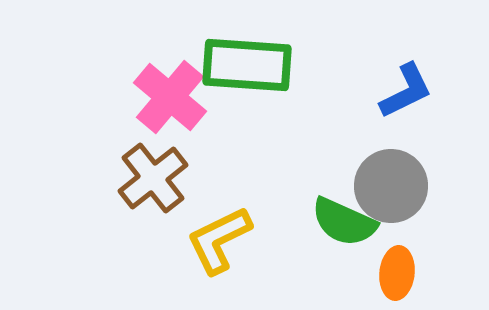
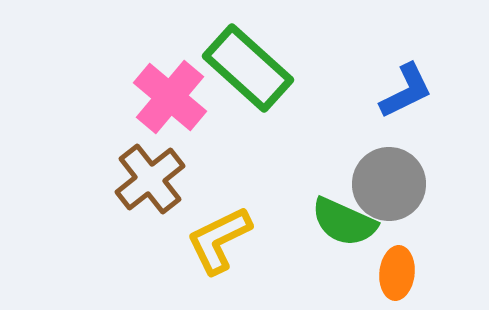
green rectangle: moved 1 px right, 3 px down; rotated 38 degrees clockwise
brown cross: moved 3 px left, 1 px down
gray circle: moved 2 px left, 2 px up
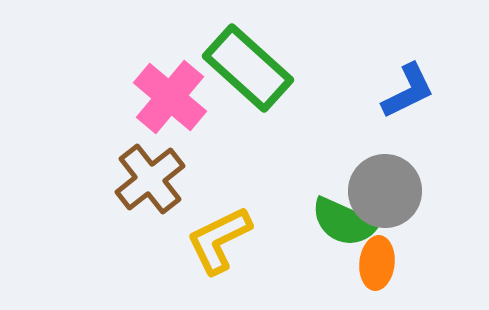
blue L-shape: moved 2 px right
gray circle: moved 4 px left, 7 px down
orange ellipse: moved 20 px left, 10 px up
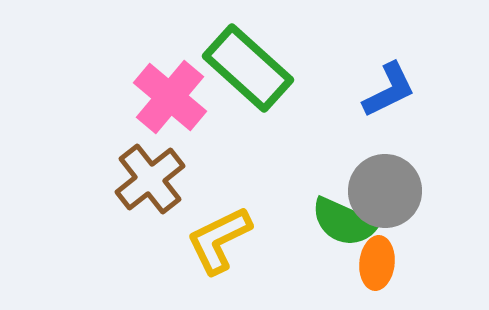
blue L-shape: moved 19 px left, 1 px up
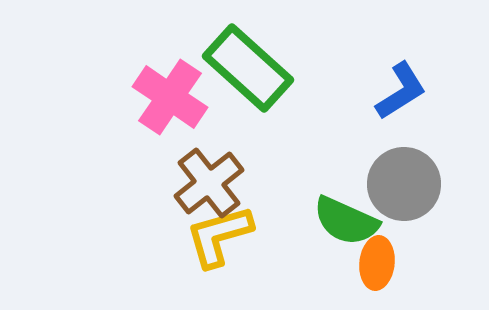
blue L-shape: moved 12 px right, 1 px down; rotated 6 degrees counterclockwise
pink cross: rotated 6 degrees counterclockwise
brown cross: moved 59 px right, 4 px down
gray circle: moved 19 px right, 7 px up
green semicircle: moved 2 px right, 1 px up
yellow L-shape: moved 4 px up; rotated 10 degrees clockwise
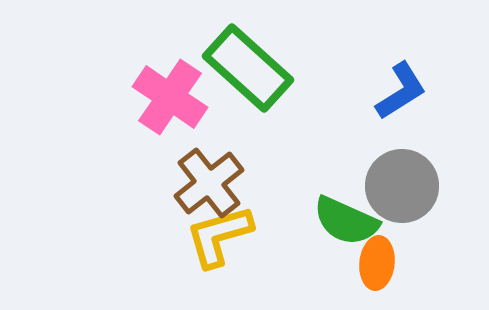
gray circle: moved 2 px left, 2 px down
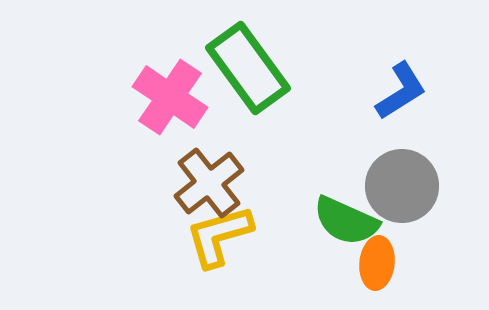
green rectangle: rotated 12 degrees clockwise
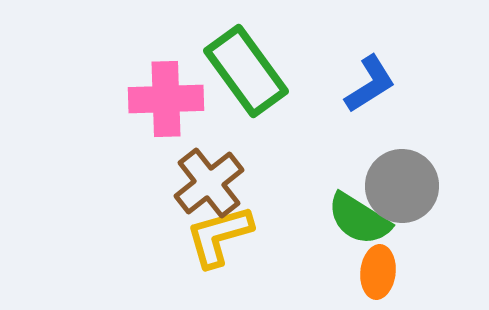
green rectangle: moved 2 px left, 3 px down
blue L-shape: moved 31 px left, 7 px up
pink cross: moved 4 px left, 2 px down; rotated 36 degrees counterclockwise
green semicircle: moved 13 px right, 2 px up; rotated 8 degrees clockwise
orange ellipse: moved 1 px right, 9 px down
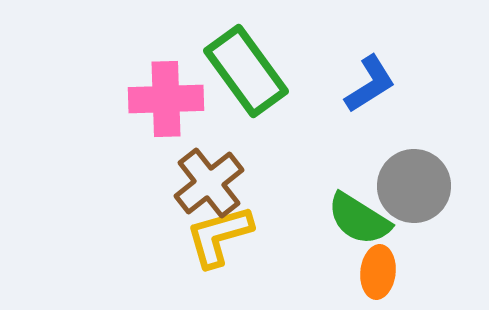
gray circle: moved 12 px right
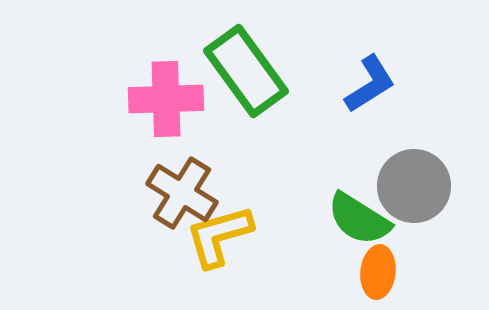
brown cross: moved 27 px left, 10 px down; rotated 20 degrees counterclockwise
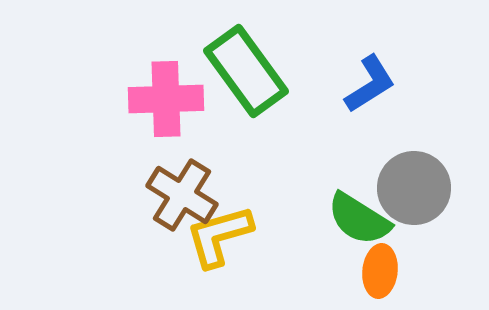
gray circle: moved 2 px down
brown cross: moved 2 px down
orange ellipse: moved 2 px right, 1 px up
